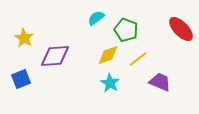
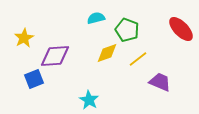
cyan semicircle: rotated 24 degrees clockwise
green pentagon: moved 1 px right
yellow star: rotated 12 degrees clockwise
yellow diamond: moved 1 px left, 2 px up
blue square: moved 13 px right
cyan star: moved 21 px left, 17 px down
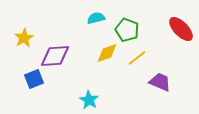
yellow line: moved 1 px left, 1 px up
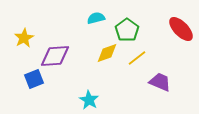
green pentagon: rotated 15 degrees clockwise
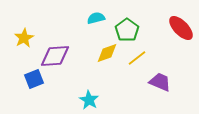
red ellipse: moved 1 px up
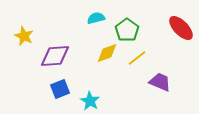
yellow star: moved 2 px up; rotated 18 degrees counterclockwise
blue square: moved 26 px right, 10 px down
cyan star: moved 1 px right, 1 px down
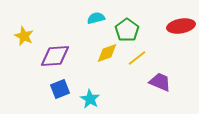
red ellipse: moved 2 px up; rotated 56 degrees counterclockwise
cyan star: moved 2 px up
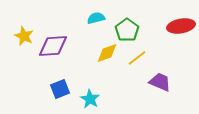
purple diamond: moved 2 px left, 10 px up
